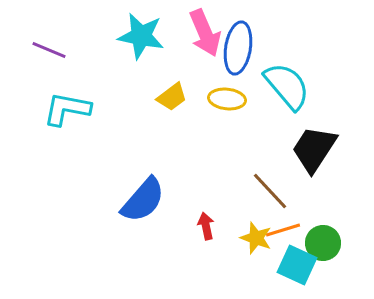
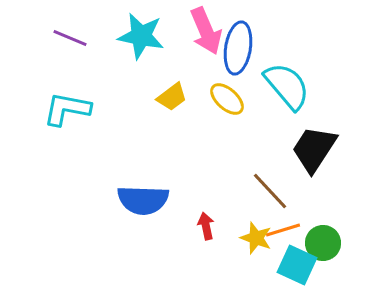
pink arrow: moved 1 px right, 2 px up
purple line: moved 21 px right, 12 px up
yellow ellipse: rotated 36 degrees clockwise
blue semicircle: rotated 51 degrees clockwise
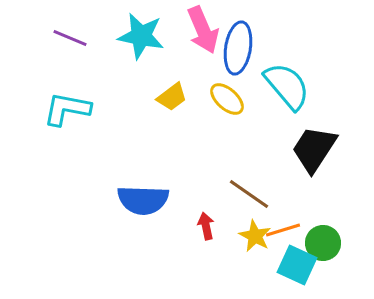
pink arrow: moved 3 px left, 1 px up
brown line: moved 21 px left, 3 px down; rotated 12 degrees counterclockwise
yellow star: moved 1 px left, 2 px up; rotated 8 degrees clockwise
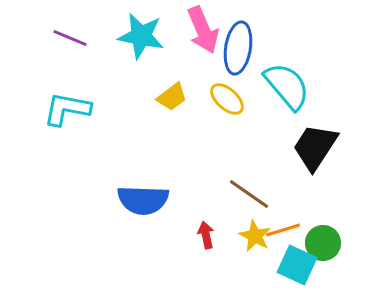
black trapezoid: moved 1 px right, 2 px up
red arrow: moved 9 px down
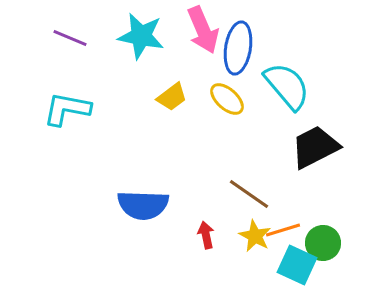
black trapezoid: rotated 30 degrees clockwise
blue semicircle: moved 5 px down
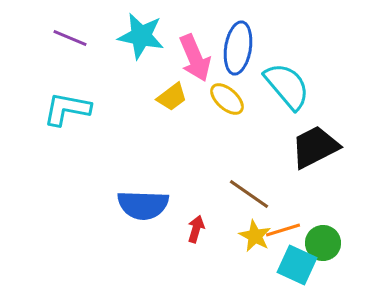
pink arrow: moved 8 px left, 28 px down
red arrow: moved 10 px left, 6 px up; rotated 28 degrees clockwise
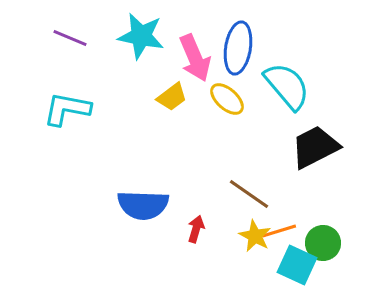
orange line: moved 4 px left, 1 px down
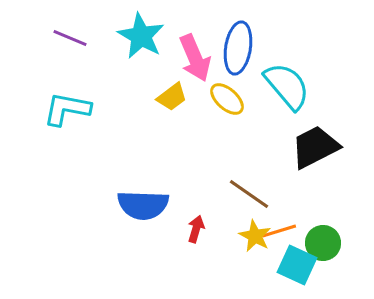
cyan star: rotated 18 degrees clockwise
